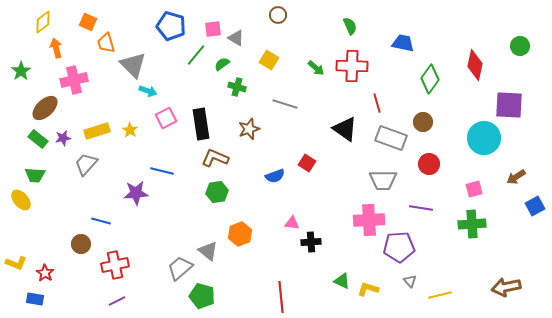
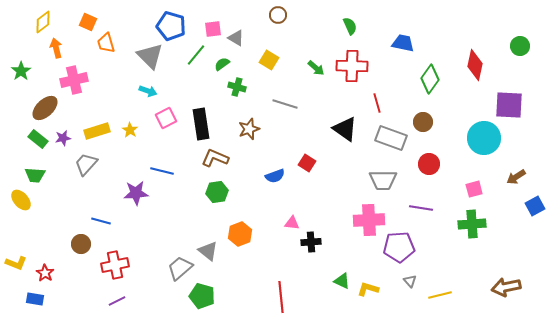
gray triangle at (133, 65): moved 17 px right, 9 px up
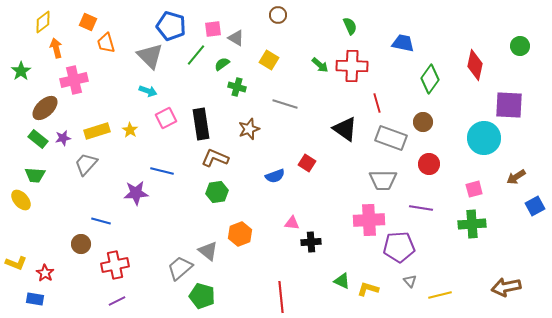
green arrow at (316, 68): moved 4 px right, 3 px up
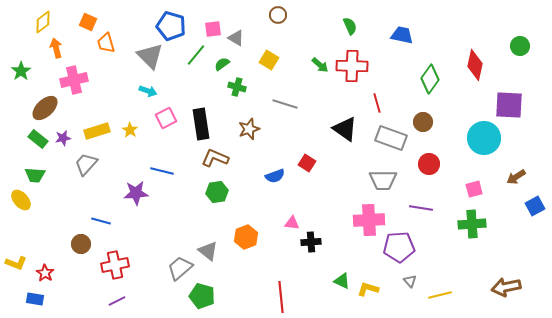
blue trapezoid at (403, 43): moved 1 px left, 8 px up
orange hexagon at (240, 234): moved 6 px right, 3 px down
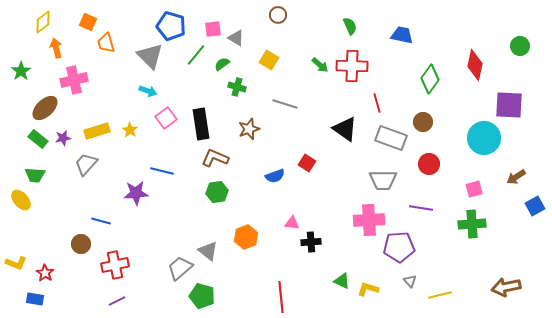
pink square at (166, 118): rotated 10 degrees counterclockwise
